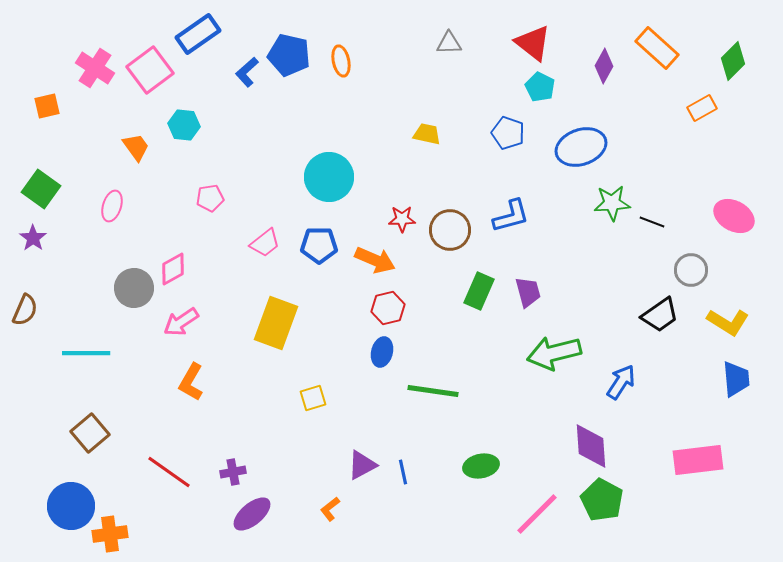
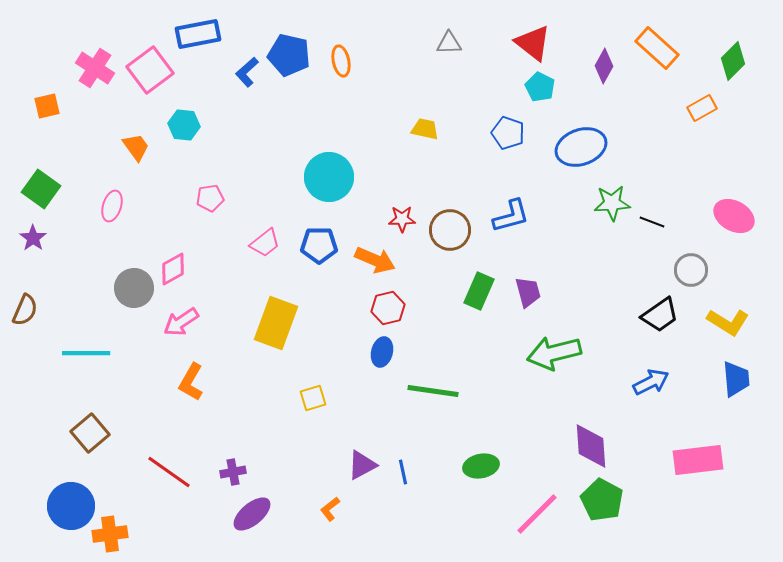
blue rectangle at (198, 34): rotated 24 degrees clockwise
yellow trapezoid at (427, 134): moved 2 px left, 5 px up
blue arrow at (621, 382): moved 30 px right; rotated 30 degrees clockwise
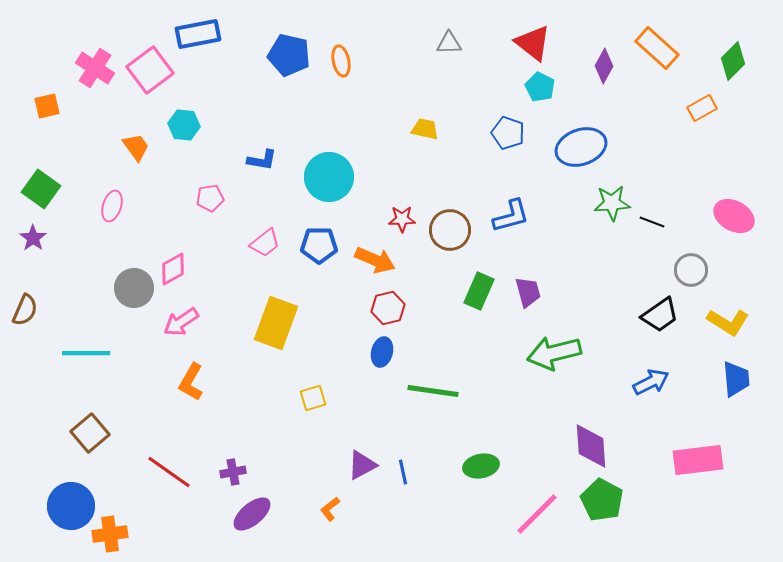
blue L-shape at (247, 72): moved 15 px right, 88 px down; rotated 128 degrees counterclockwise
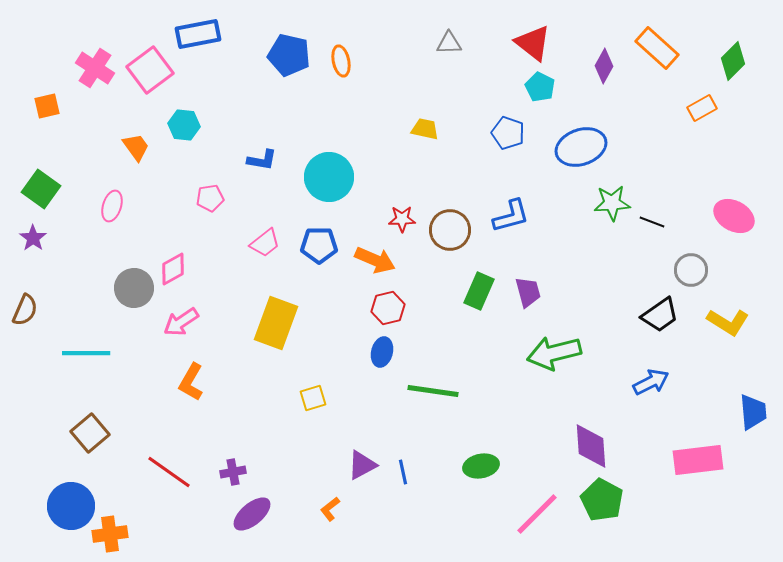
blue trapezoid at (736, 379): moved 17 px right, 33 px down
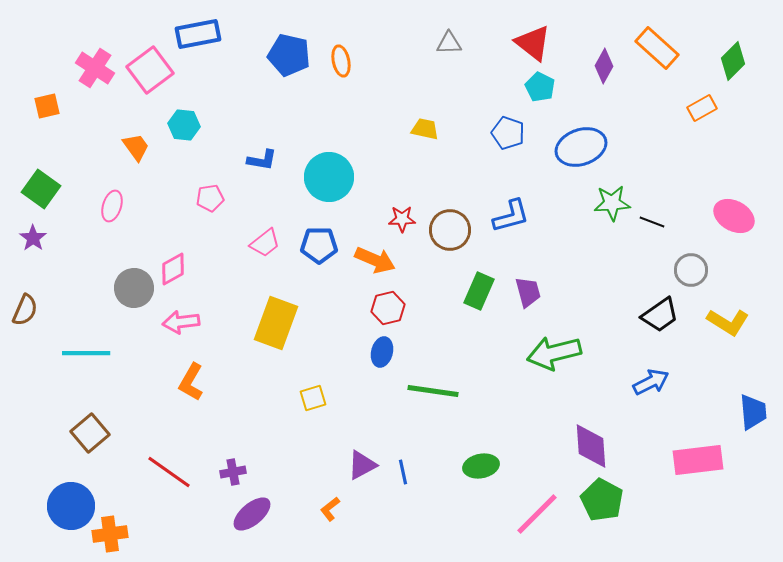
pink arrow at (181, 322): rotated 27 degrees clockwise
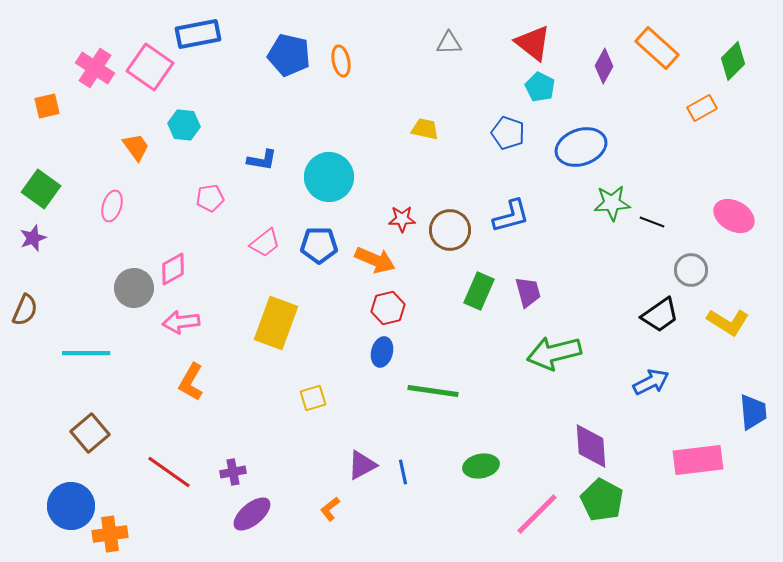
pink square at (150, 70): moved 3 px up; rotated 18 degrees counterclockwise
purple star at (33, 238): rotated 16 degrees clockwise
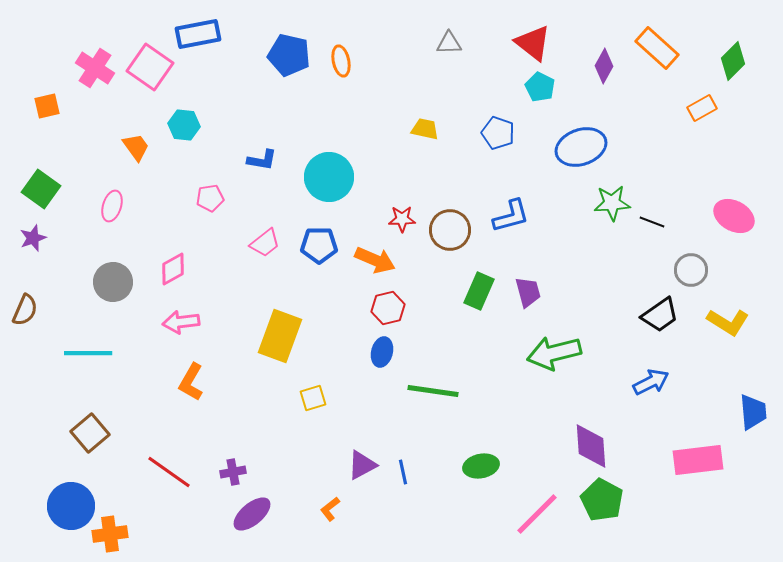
blue pentagon at (508, 133): moved 10 px left
gray circle at (134, 288): moved 21 px left, 6 px up
yellow rectangle at (276, 323): moved 4 px right, 13 px down
cyan line at (86, 353): moved 2 px right
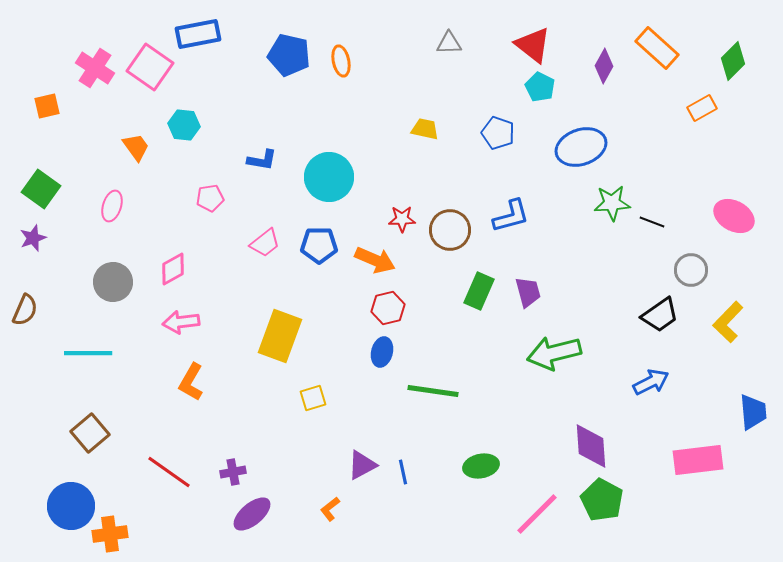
red triangle at (533, 43): moved 2 px down
yellow L-shape at (728, 322): rotated 102 degrees clockwise
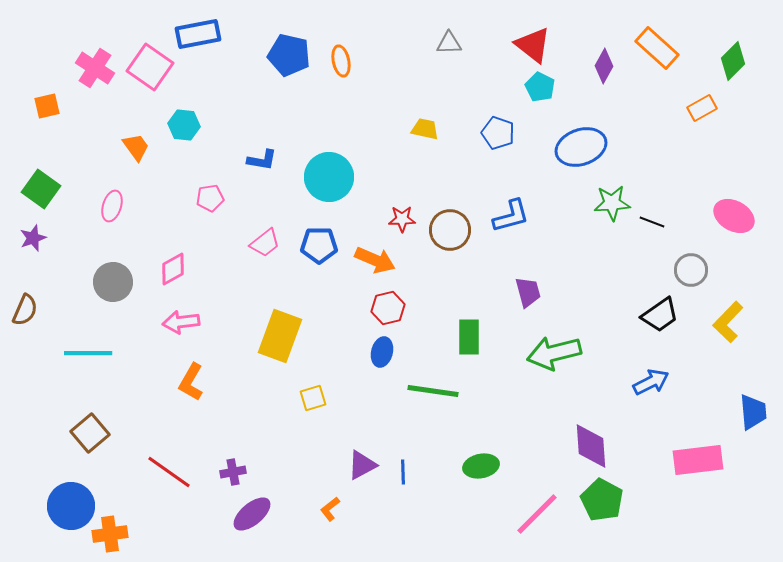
green rectangle at (479, 291): moved 10 px left, 46 px down; rotated 24 degrees counterclockwise
blue line at (403, 472): rotated 10 degrees clockwise
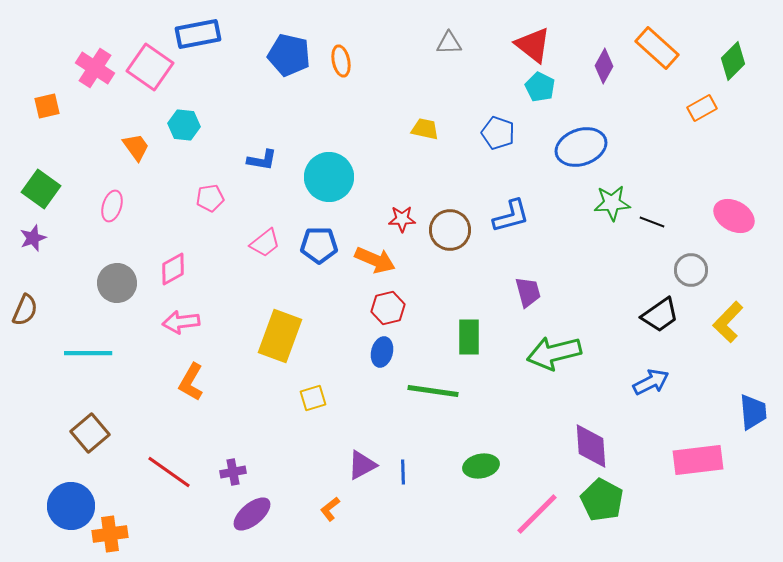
gray circle at (113, 282): moved 4 px right, 1 px down
